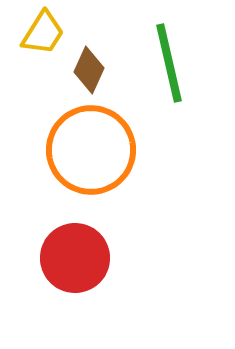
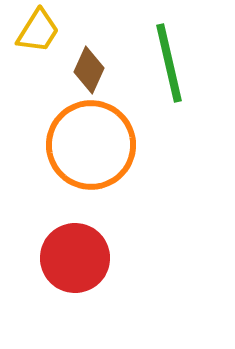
yellow trapezoid: moved 5 px left, 2 px up
orange circle: moved 5 px up
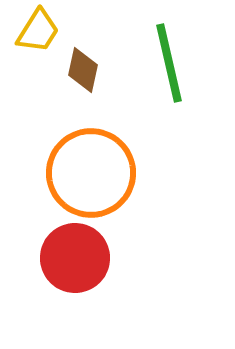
brown diamond: moved 6 px left; rotated 12 degrees counterclockwise
orange circle: moved 28 px down
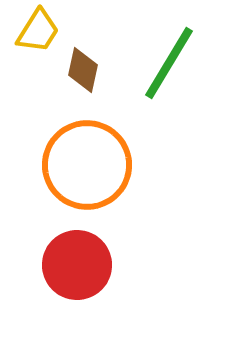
green line: rotated 44 degrees clockwise
orange circle: moved 4 px left, 8 px up
red circle: moved 2 px right, 7 px down
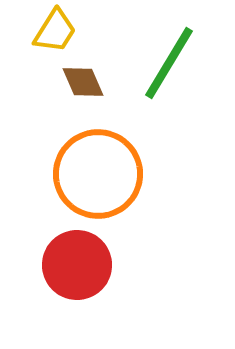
yellow trapezoid: moved 17 px right
brown diamond: moved 12 px down; rotated 36 degrees counterclockwise
orange circle: moved 11 px right, 9 px down
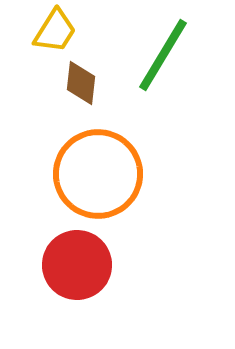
green line: moved 6 px left, 8 px up
brown diamond: moved 2 px left, 1 px down; rotated 30 degrees clockwise
